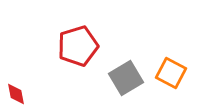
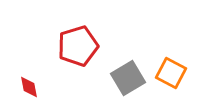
gray square: moved 2 px right
red diamond: moved 13 px right, 7 px up
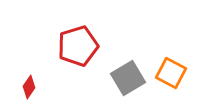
red diamond: rotated 45 degrees clockwise
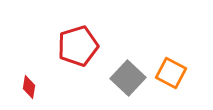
gray square: rotated 16 degrees counterclockwise
red diamond: rotated 25 degrees counterclockwise
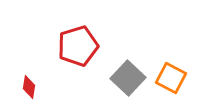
orange square: moved 5 px down
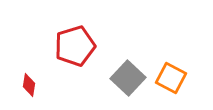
red pentagon: moved 3 px left
red diamond: moved 2 px up
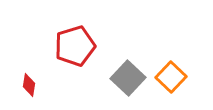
orange square: moved 1 px up; rotated 16 degrees clockwise
